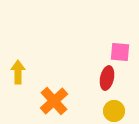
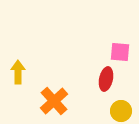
red ellipse: moved 1 px left, 1 px down
yellow circle: moved 7 px right
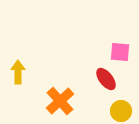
red ellipse: rotated 50 degrees counterclockwise
orange cross: moved 6 px right
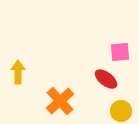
pink square: rotated 10 degrees counterclockwise
red ellipse: rotated 15 degrees counterclockwise
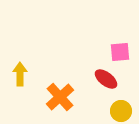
yellow arrow: moved 2 px right, 2 px down
orange cross: moved 4 px up
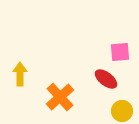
yellow circle: moved 1 px right
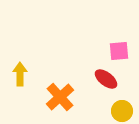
pink square: moved 1 px left, 1 px up
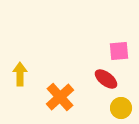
yellow circle: moved 1 px left, 3 px up
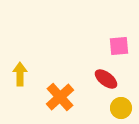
pink square: moved 5 px up
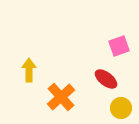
pink square: rotated 15 degrees counterclockwise
yellow arrow: moved 9 px right, 4 px up
orange cross: moved 1 px right
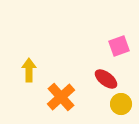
yellow circle: moved 4 px up
